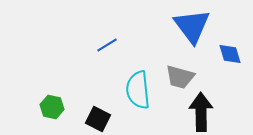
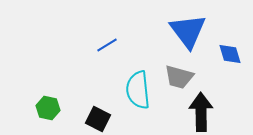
blue triangle: moved 4 px left, 5 px down
gray trapezoid: moved 1 px left
green hexagon: moved 4 px left, 1 px down
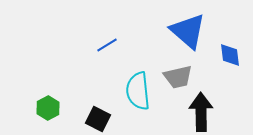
blue triangle: rotated 12 degrees counterclockwise
blue diamond: moved 1 px down; rotated 10 degrees clockwise
gray trapezoid: moved 1 px left; rotated 28 degrees counterclockwise
cyan semicircle: moved 1 px down
green hexagon: rotated 20 degrees clockwise
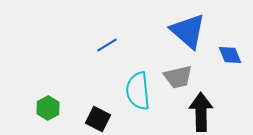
blue diamond: rotated 15 degrees counterclockwise
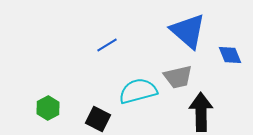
cyan semicircle: rotated 81 degrees clockwise
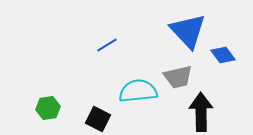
blue triangle: rotated 6 degrees clockwise
blue diamond: moved 7 px left; rotated 15 degrees counterclockwise
cyan semicircle: rotated 9 degrees clockwise
green hexagon: rotated 20 degrees clockwise
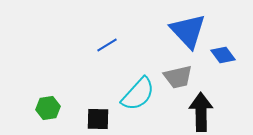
cyan semicircle: moved 3 px down; rotated 138 degrees clockwise
black square: rotated 25 degrees counterclockwise
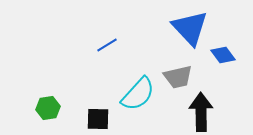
blue triangle: moved 2 px right, 3 px up
